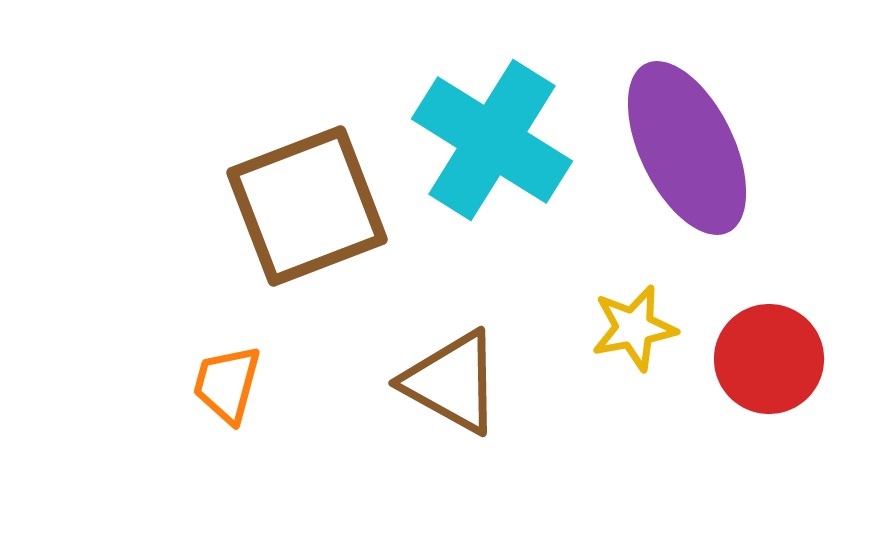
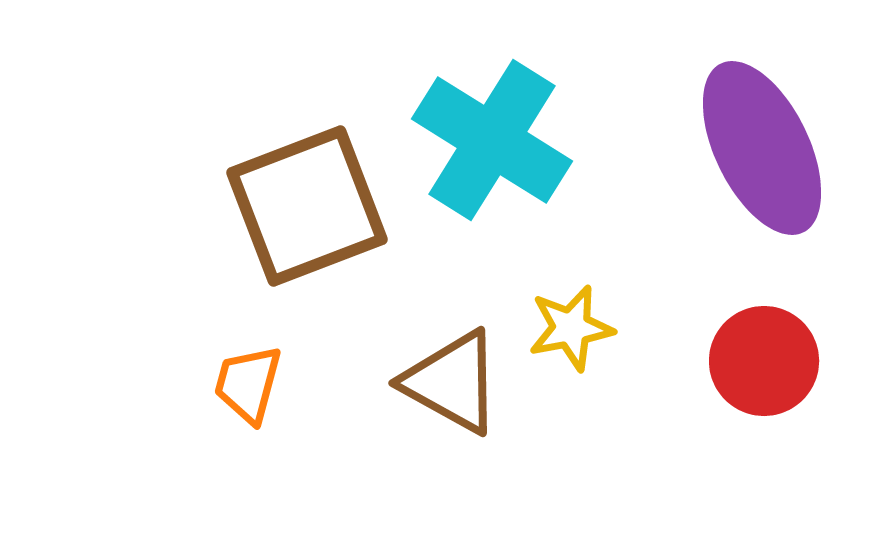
purple ellipse: moved 75 px right
yellow star: moved 63 px left
red circle: moved 5 px left, 2 px down
orange trapezoid: moved 21 px right
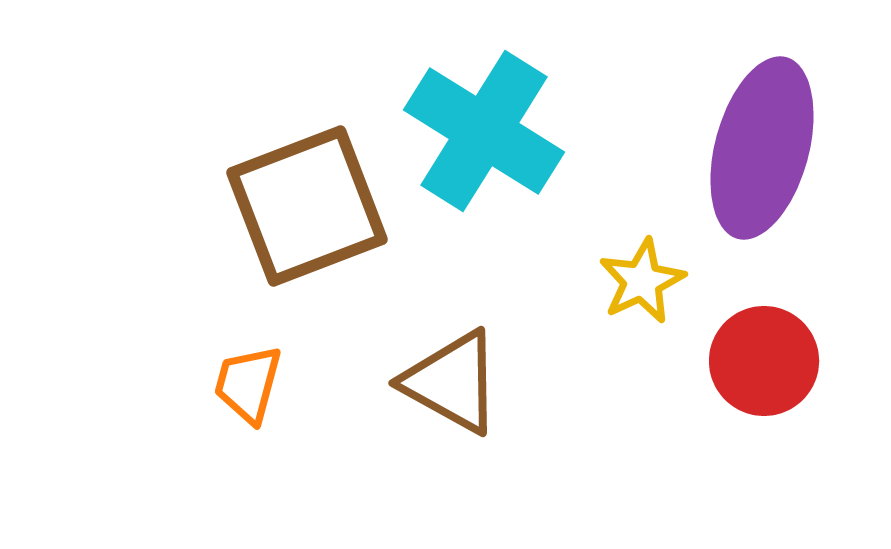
cyan cross: moved 8 px left, 9 px up
purple ellipse: rotated 41 degrees clockwise
yellow star: moved 71 px right, 47 px up; rotated 14 degrees counterclockwise
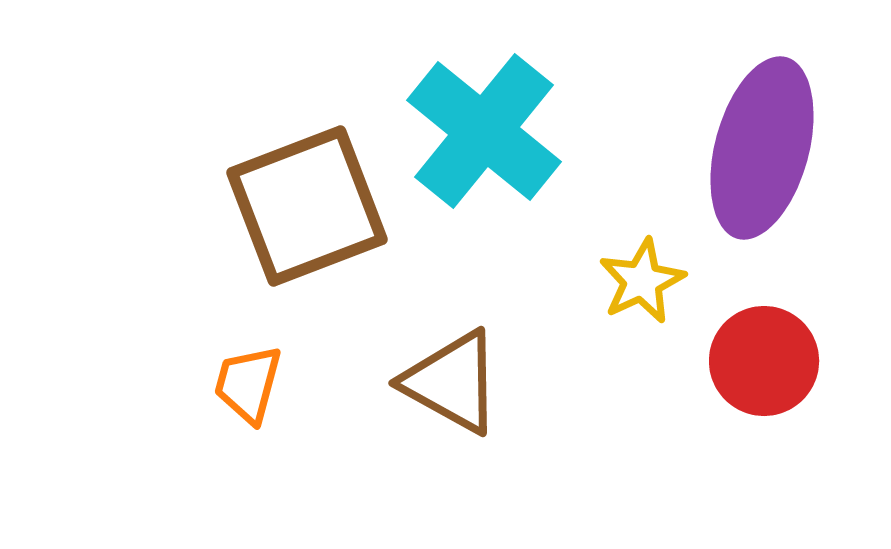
cyan cross: rotated 7 degrees clockwise
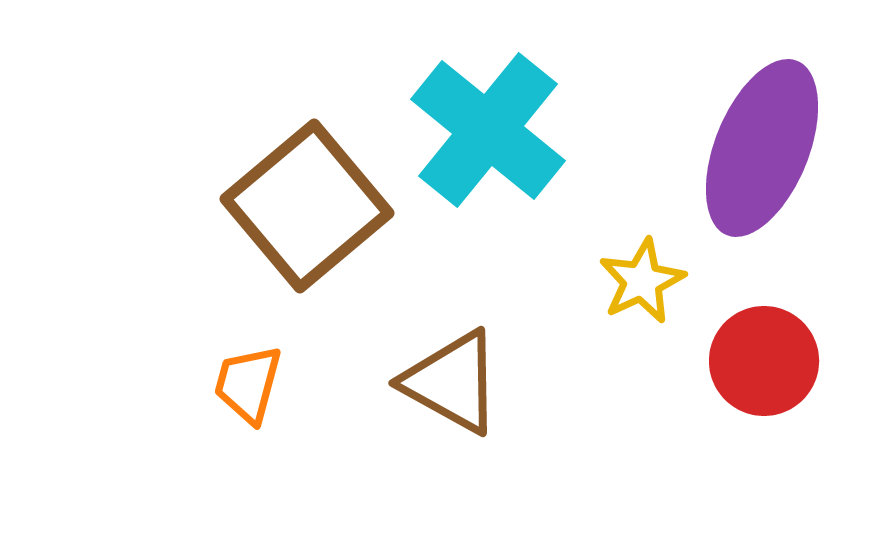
cyan cross: moved 4 px right, 1 px up
purple ellipse: rotated 7 degrees clockwise
brown square: rotated 19 degrees counterclockwise
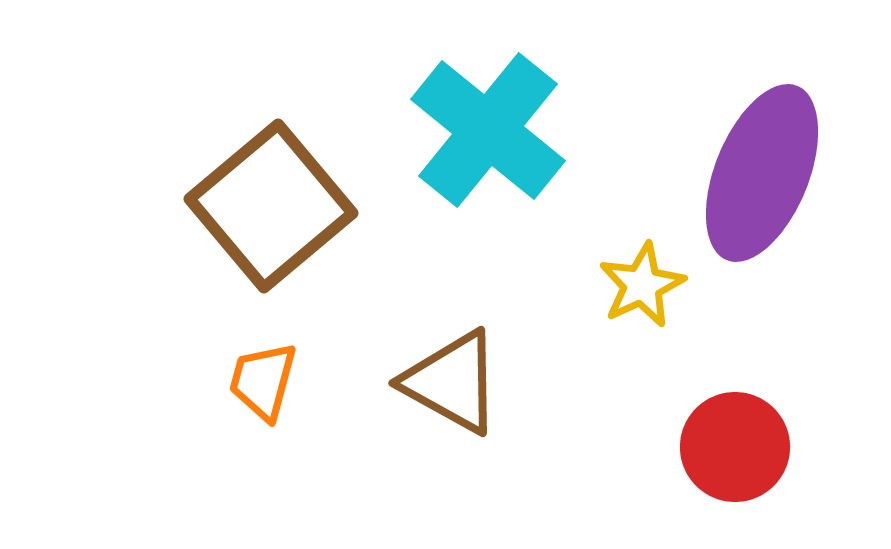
purple ellipse: moved 25 px down
brown square: moved 36 px left
yellow star: moved 4 px down
red circle: moved 29 px left, 86 px down
orange trapezoid: moved 15 px right, 3 px up
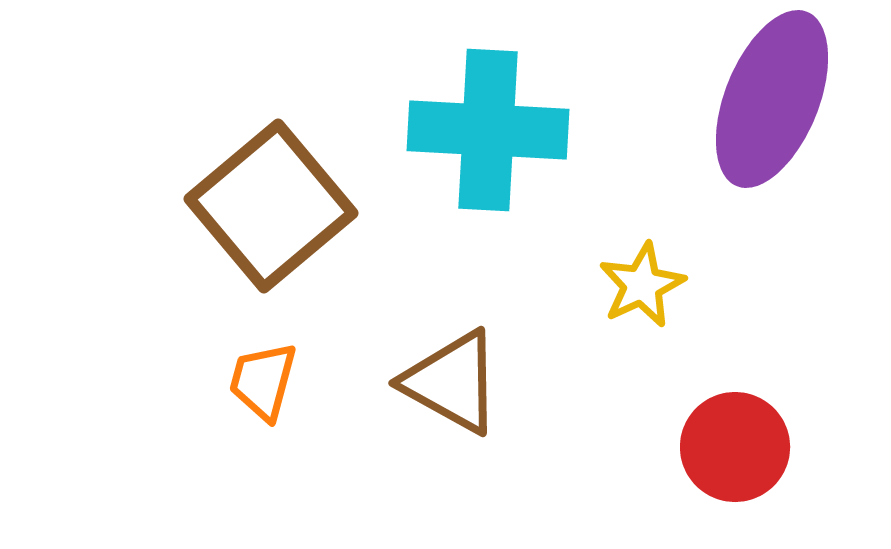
cyan cross: rotated 36 degrees counterclockwise
purple ellipse: moved 10 px right, 74 px up
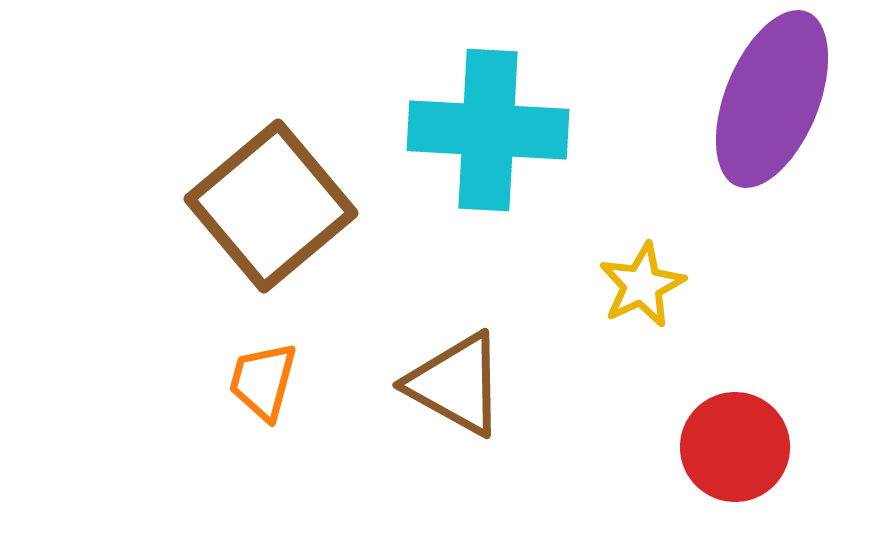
brown triangle: moved 4 px right, 2 px down
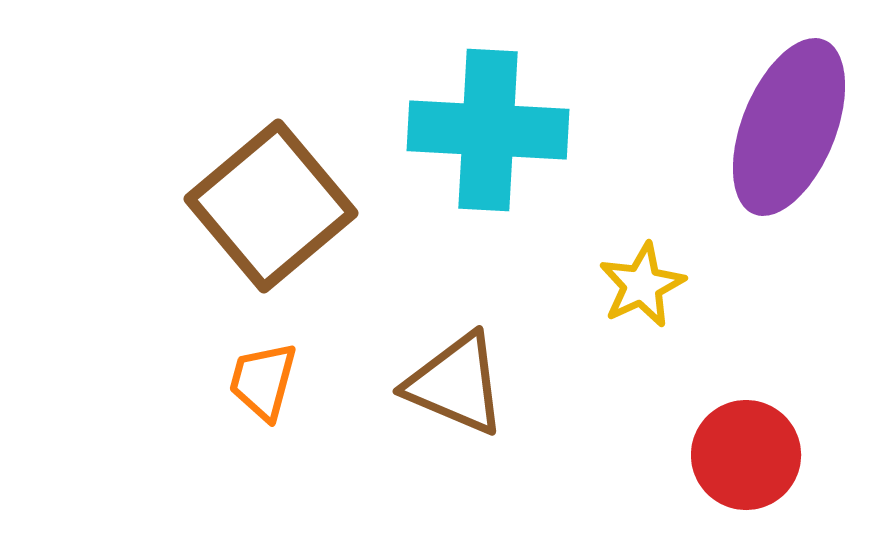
purple ellipse: moved 17 px right, 28 px down
brown triangle: rotated 6 degrees counterclockwise
red circle: moved 11 px right, 8 px down
